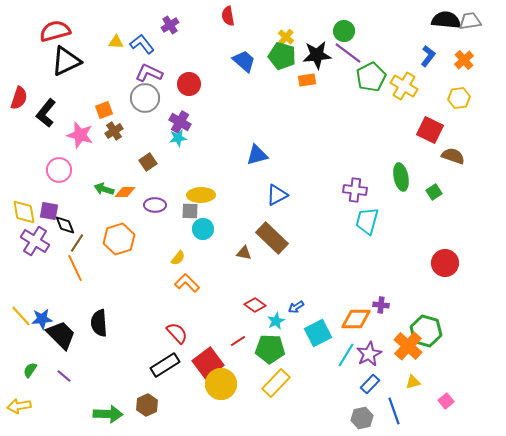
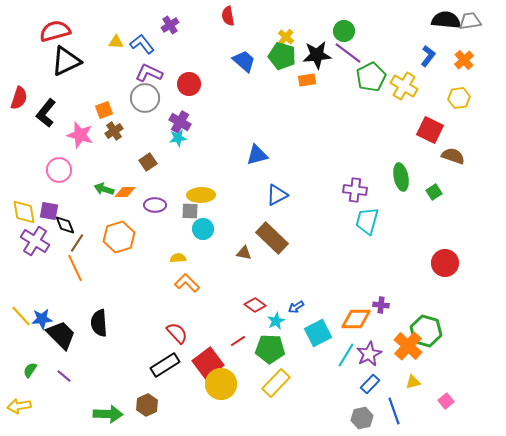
orange hexagon at (119, 239): moved 2 px up
yellow semicircle at (178, 258): rotated 133 degrees counterclockwise
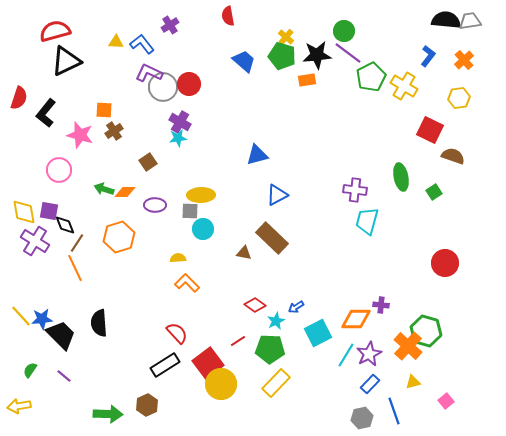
gray circle at (145, 98): moved 18 px right, 11 px up
orange square at (104, 110): rotated 24 degrees clockwise
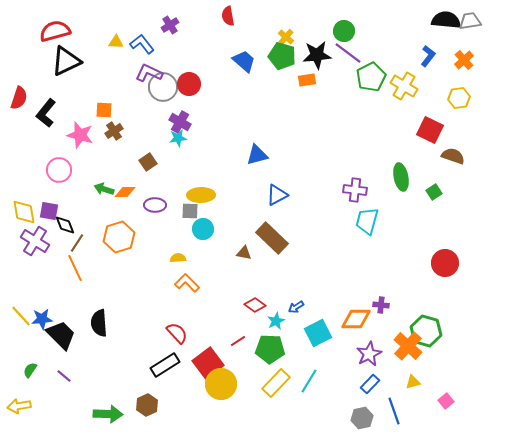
cyan line at (346, 355): moved 37 px left, 26 px down
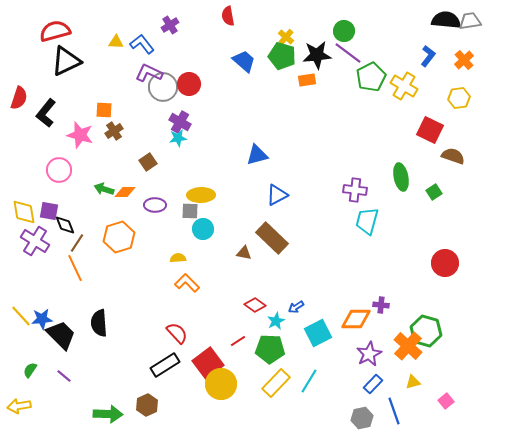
blue rectangle at (370, 384): moved 3 px right
